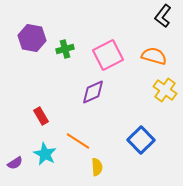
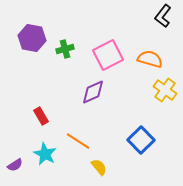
orange semicircle: moved 4 px left, 3 px down
purple semicircle: moved 2 px down
yellow semicircle: moved 2 px right; rotated 36 degrees counterclockwise
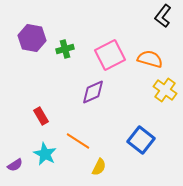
pink square: moved 2 px right
blue square: rotated 8 degrees counterclockwise
yellow semicircle: rotated 66 degrees clockwise
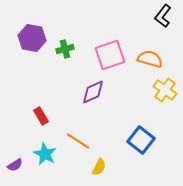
pink square: rotated 8 degrees clockwise
